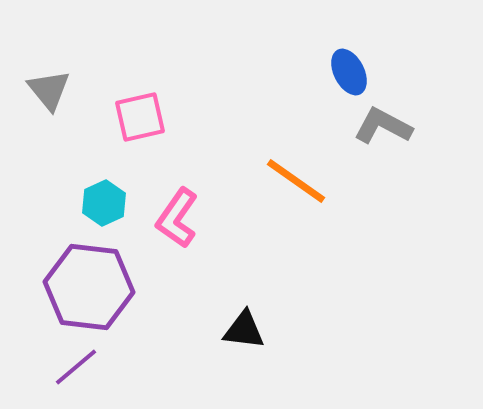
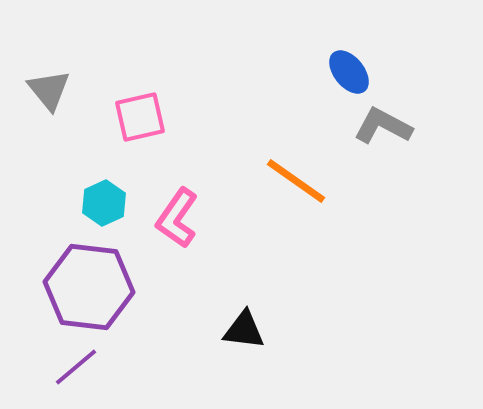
blue ellipse: rotated 12 degrees counterclockwise
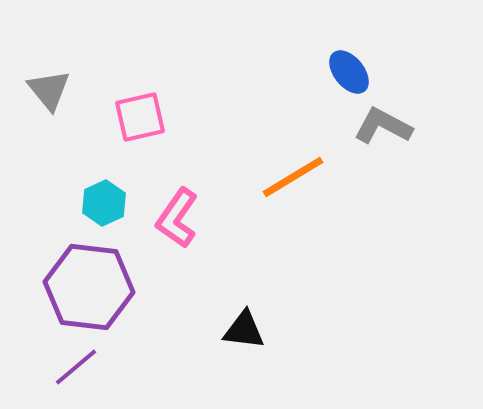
orange line: moved 3 px left, 4 px up; rotated 66 degrees counterclockwise
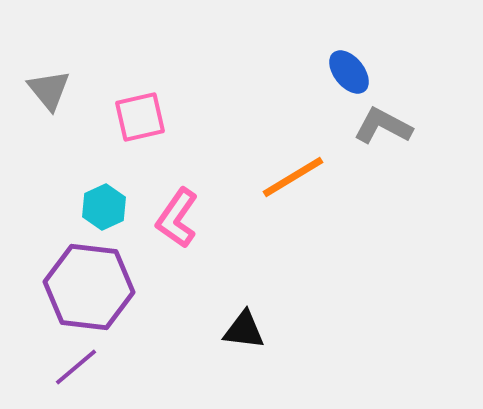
cyan hexagon: moved 4 px down
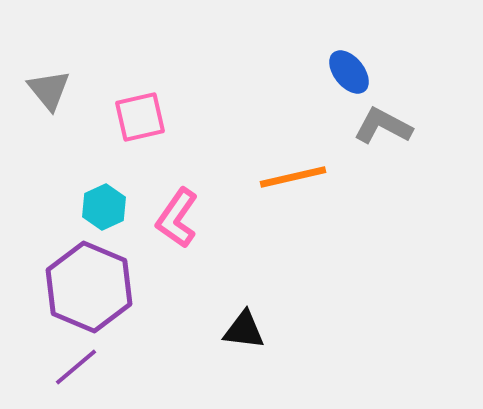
orange line: rotated 18 degrees clockwise
purple hexagon: rotated 16 degrees clockwise
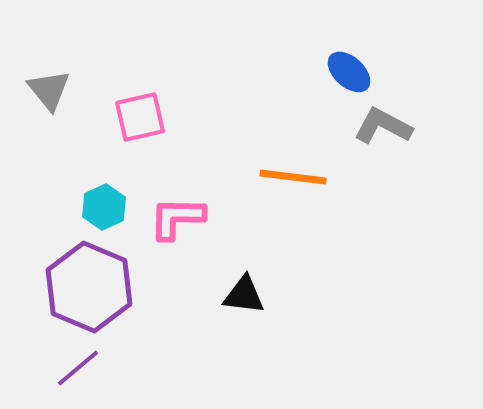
blue ellipse: rotated 9 degrees counterclockwise
orange line: rotated 20 degrees clockwise
pink L-shape: rotated 56 degrees clockwise
black triangle: moved 35 px up
purple line: moved 2 px right, 1 px down
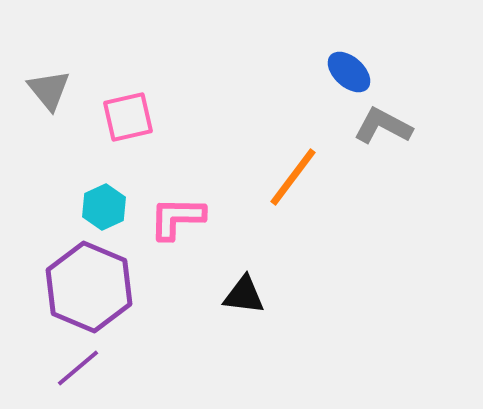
pink square: moved 12 px left
orange line: rotated 60 degrees counterclockwise
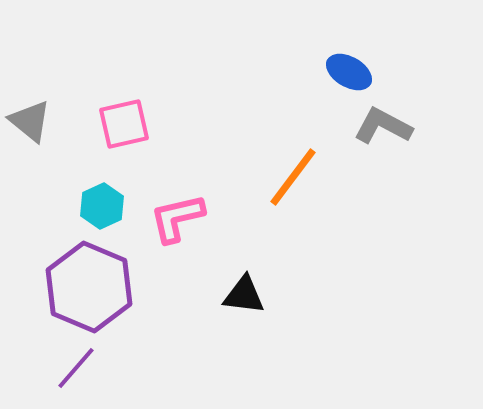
blue ellipse: rotated 12 degrees counterclockwise
gray triangle: moved 19 px left, 31 px down; rotated 12 degrees counterclockwise
pink square: moved 4 px left, 7 px down
cyan hexagon: moved 2 px left, 1 px up
pink L-shape: rotated 14 degrees counterclockwise
purple line: moved 2 px left; rotated 9 degrees counterclockwise
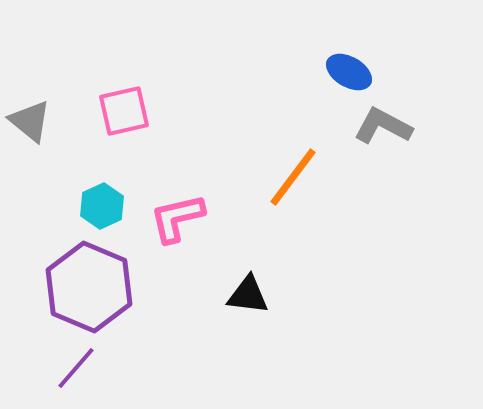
pink square: moved 13 px up
black triangle: moved 4 px right
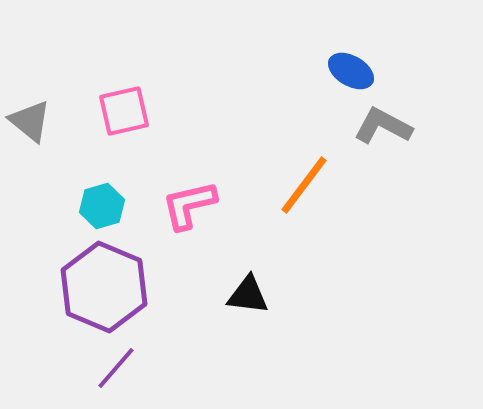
blue ellipse: moved 2 px right, 1 px up
orange line: moved 11 px right, 8 px down
cyan hexagon: rotated 9 degrees clockwise
pink L-shape: moved 12 px right, 13 px up
purple hexagon: moved 15 px right
purple line: moved 40 px right
